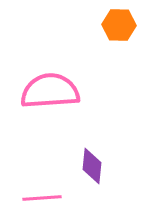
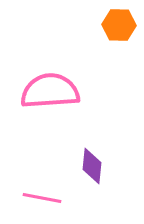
pink line: rotated 15 degrees clockwise
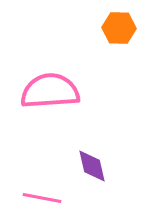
orange hexagon: moved 3 px down
purple diamond: rotated 18 degrees counterclockwise
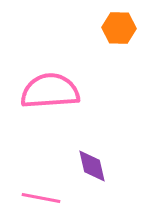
pink line: moved 1 px left
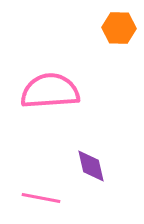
purple diamond: moved 1 px left
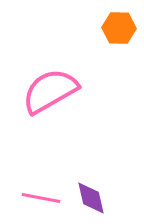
pink semicircle: rotated 26 degrees counterclockwise
purple diamond: moved 32 px down
